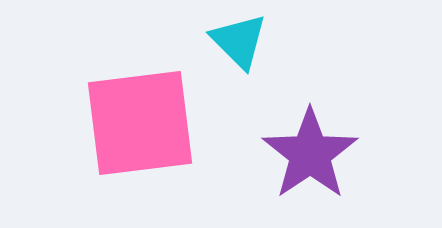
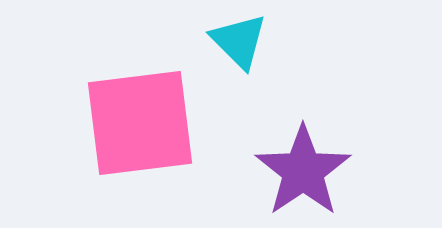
purple star: moved 7 px left, 17 px down
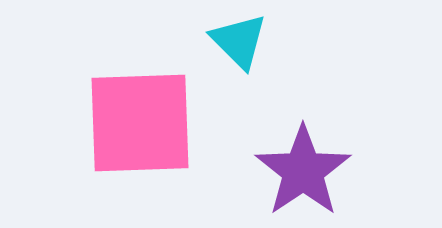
pink square: rotated 5 degrees clockwise
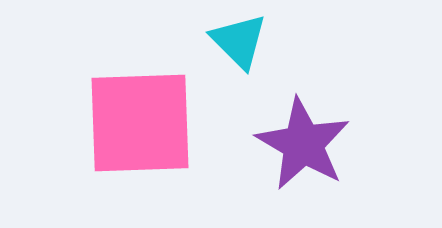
purple star: moved 27 px up; rotated 8 degrees counterclockwise
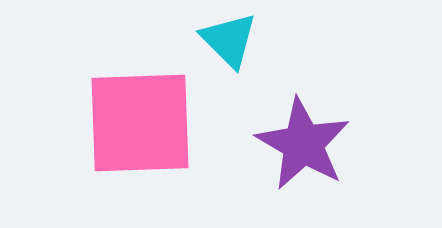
cyan triangle: moved 10 px left, 1 px up
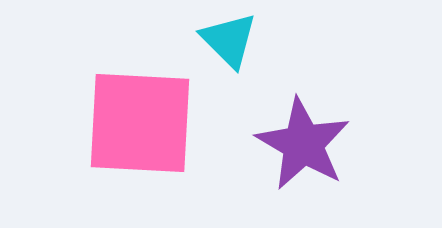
pink square: rotated 5 degrees clockwise
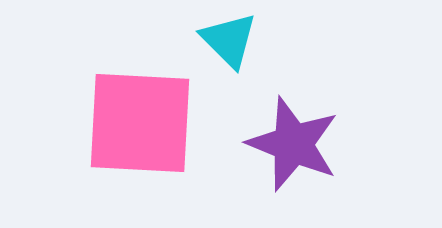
purple star: moved 10 px left; rotated 8 degrees counterclockwise
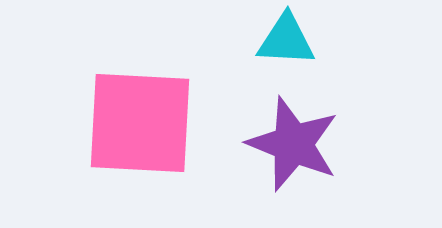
cyan triangle: moved 57 px right; rotated 42 degrees counterclockwise
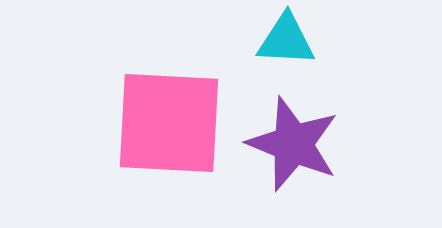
pink square: moved 29 px right
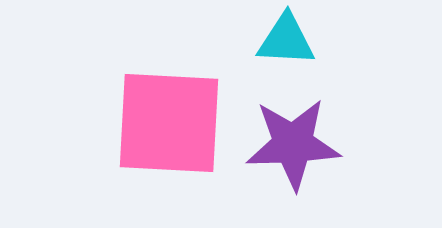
purple star: rotated 24 degrees counterclockwise
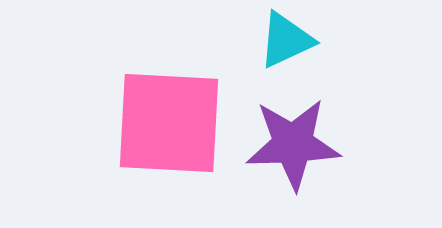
cyan triangle: rotated 28 degrees counterclockwise
